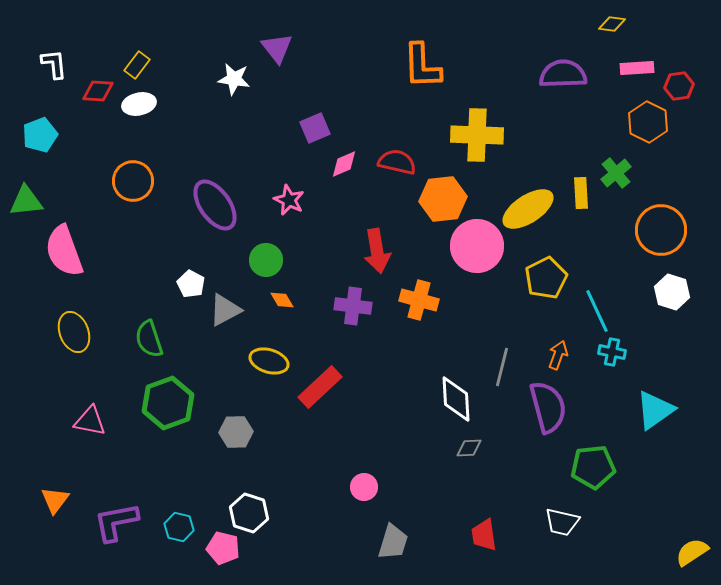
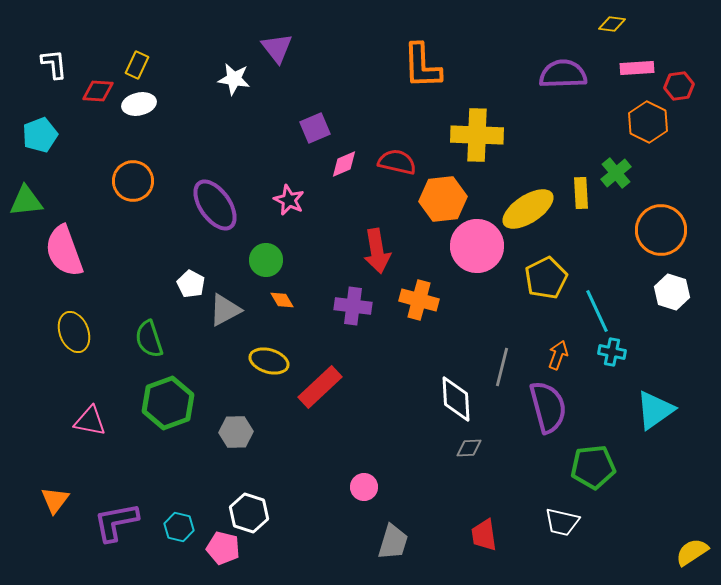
yellow rectangle at (137, 65): rotated 12 degrees counterclockwise
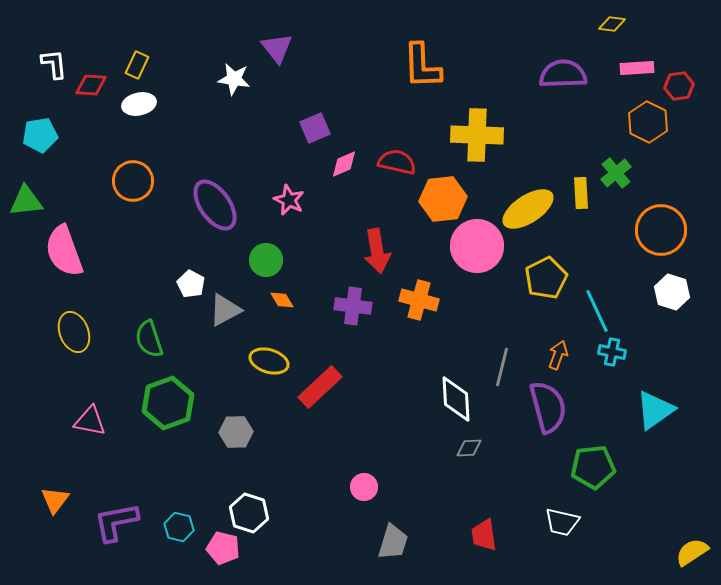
red diamond at (98, 91): moved 7 px left, 6 px up
cyan pentagon at (40, 135): rotated 12 degrees clockwise
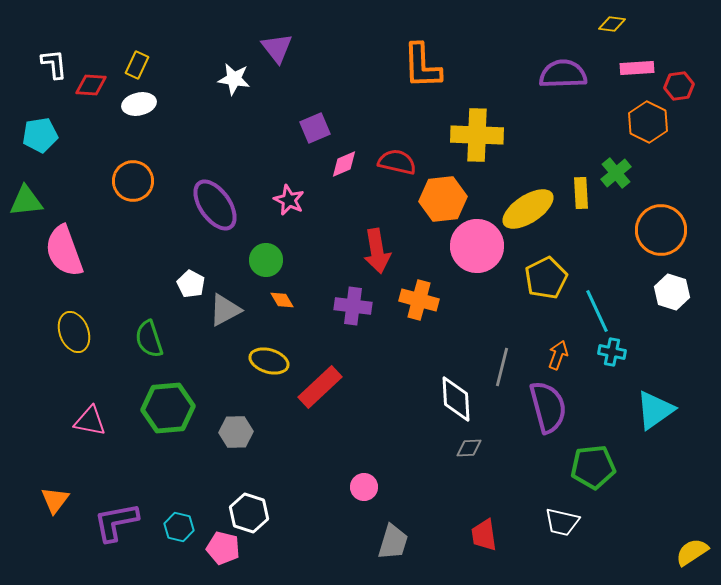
green hexagon at (168, 403): moved 5 px down; rotated 15 degrees clockwise
